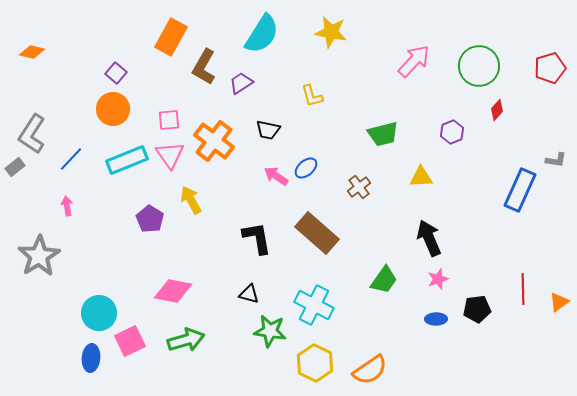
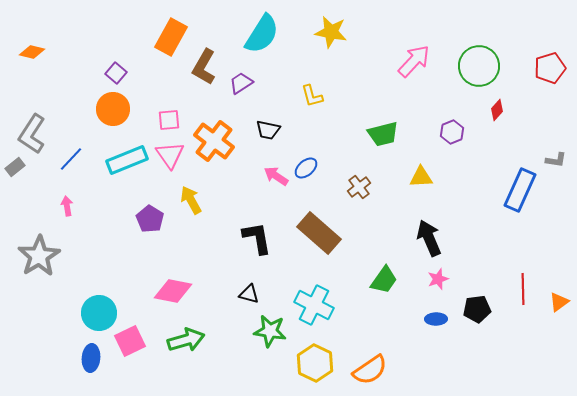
brown rectangle at (317, 233): moved 2 px right
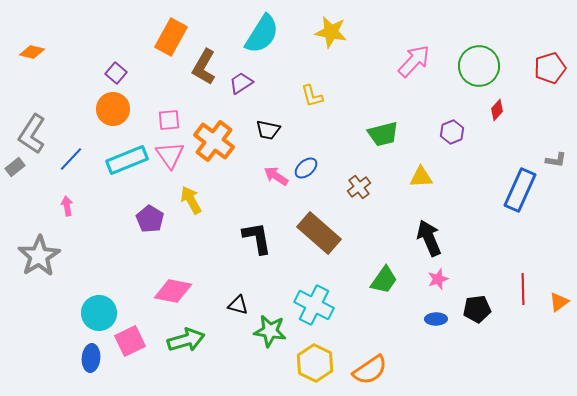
black triangle at (249, 294): moved 11 px left, 11 px down
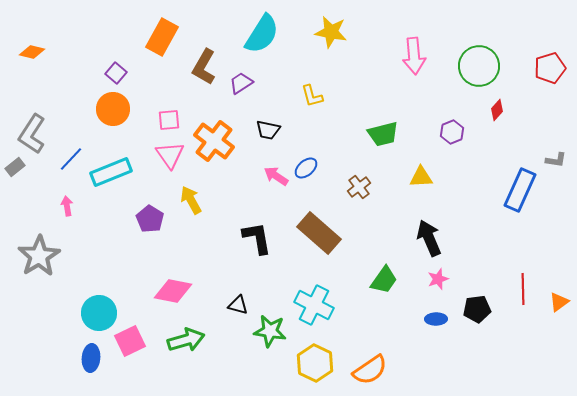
orange rectangle at (171, 37): moved 9 px left
pink arrow at (414, 61): moved 5 px up; rotated 132 degrees clockwise
cyan rectangle at (127, 160): moved 16 px left, 12 px down
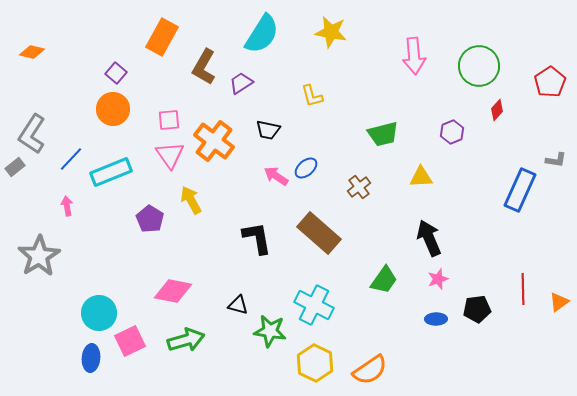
red pentagon at (550, 68): moved 14 px down; rotated 16 degrees counterclockwise
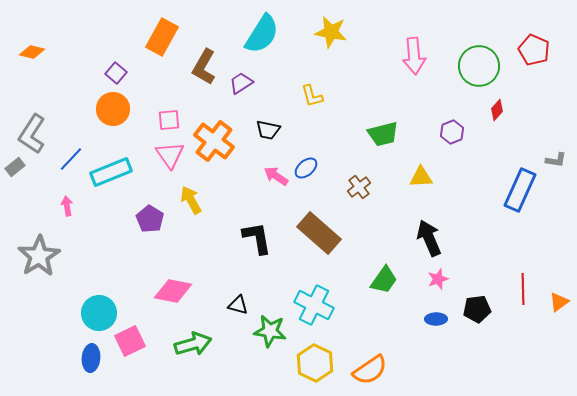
red pentagon at (550, 82): moved 16 px left, 32 px up; rotated 16 degrees counterclockwise
green arrow at (186, 340): moved 7 px right, 4 px down
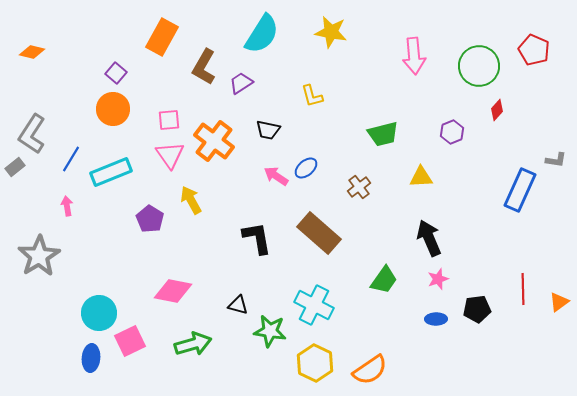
blue line at (71, 159): rotated 12 degrees counterclockwise
